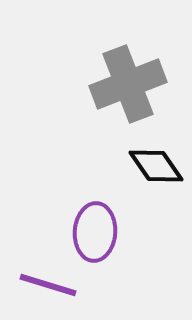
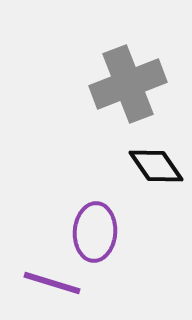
purple line: moved 4 px right, 2 px up
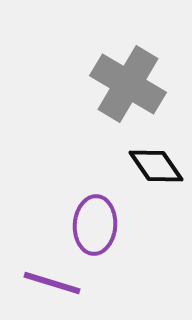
gray cross: rotated 38 degrees counterclockwise
purple ellipse: moved 7 px up
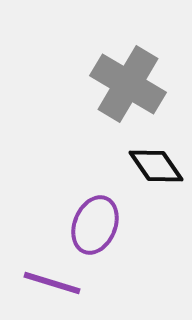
purple ellipse: rotated 18 degrees clockwise
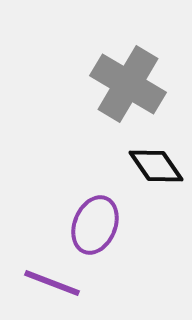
purple line: rotated 4 degrees clockwise
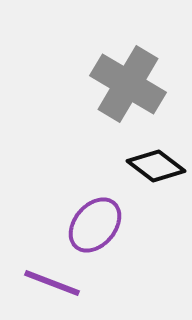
black diamond: rotated 18 degrees counterclockwise
purple ellipse: rotated 18 degrees clockwise
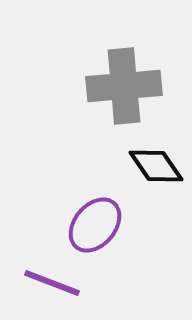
gray cross: moved 4 px left, 2 px down; rotated 36 degrees counterclockwise
black diamond: rotated 18 degrees clockwise
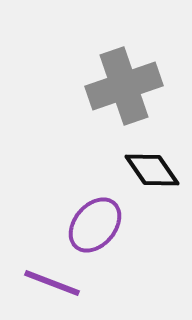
gray cross: rotated 14 degrees counterclockwise
black diamond: moved 4 px left, 4 px down
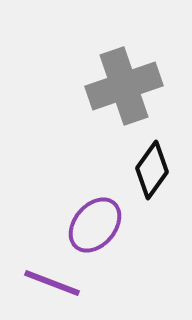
black diamond: rotated 70 degrees clockwise
